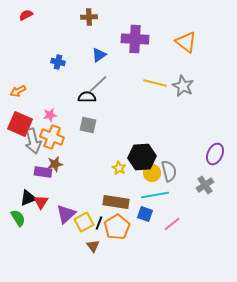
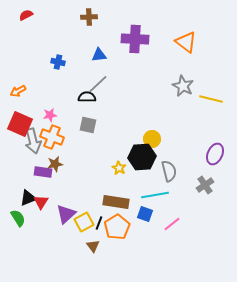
blue triangle: rotated 28 degrees clockwise
yellow line: moved 56 px right, 16 px down
yellow circle: moved 34 px up
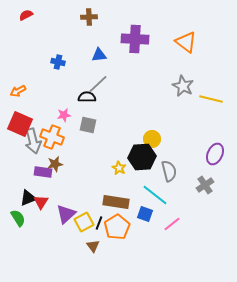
pink star: moved 14 px right
cyan line: rotated 48 degrees clockwise
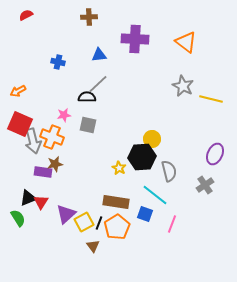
pink line: rotated 30 degrees counterclockwise
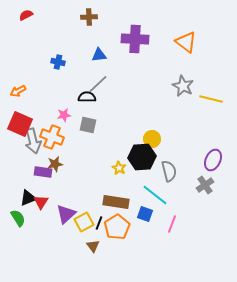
purple ellipse: moved 2 px left, 6 px down
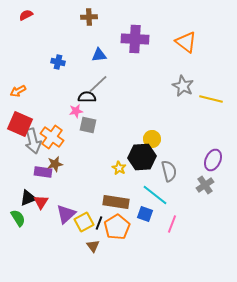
pink star: moved 12 px right, 4 px up
orange cross: rotated 15 degrees clockwise
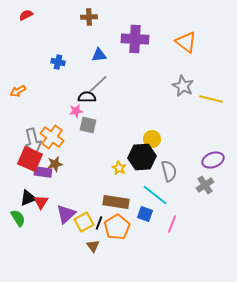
red square: moved 10 px right, 35 px down
purple ellipse: rotated 45 degrees clockwise
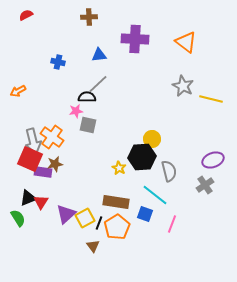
yellow square: moved 1 px right, 4 px up
